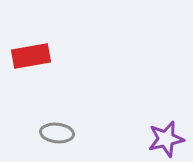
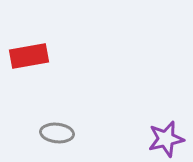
red rectangle: moved 2 px left
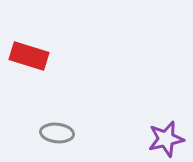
red rectangle: rotated 27 degrees clockwise
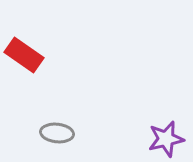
red rectangle: moved 5 px left, 1 px up; rotated 18 degrees clockwise
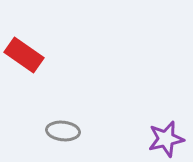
gray ellipse: moved 6 px right, 2 px up
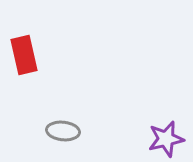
red rectangle: rotated 42 degrees clockwise
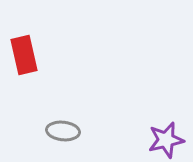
purple star: moved 1 px down
